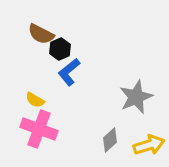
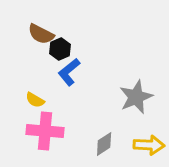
pink cross: moved 6 px right, 2 px down; rotated 15 degrees counterclockwise
gray diamond: moved 6 px left, 4 px down; rotated 10 degrees clockwise
yellow arrow: rotated 20 degrees clockwise
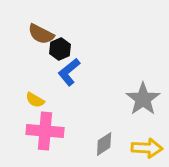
gray star: moved 7 px right, 2 px down; rotated 12 degrees counterclockwise
yellow arrow: moved 2 px left, 3 px down
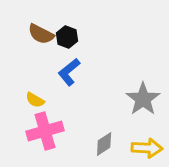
black hexagon: moved 7 px right, 12 px up; rotated 15 degrees counterclockwise
pink cross: rotated 21 degrees counterclockwise
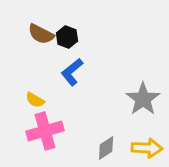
blue L-shape: moved 3 px right
gray diamond: moved 2 px right, 4 px down
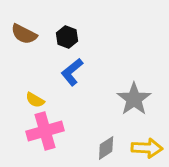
brown semicircle: moved 17 px left
gray star: moved 9 px left
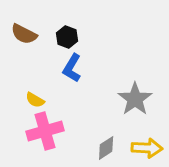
blue L-shape: moved 4 px up; rotated 20 degrees counterclockwise
gray star: moved 1 px right
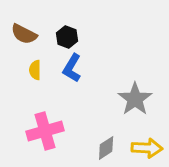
yellow semicircle: moved 30 px up; rotated 60 degrees clockwise
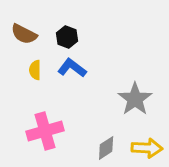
blue L-shape: rotated 96 degrees clockwise
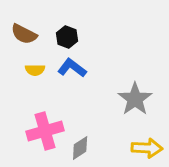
yellow semicircle: rotated 90 degrees counterclockwise
gray diamond: moved 26 px left
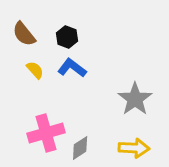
brown semicircle: rotated 24 degrees clockwise
yellow semicircle: rotated 132 degrees counterclockwise
pink cross: moved 1 px right, 2 px down
yellow arrow: moved 13 px left
